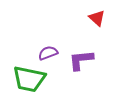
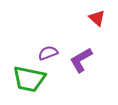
purple L-shape: rotated 24 degrees counterclockwise
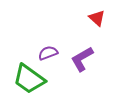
purple L-shape: moved 1 px right, 1 px up
green trapezoid: rotated 24 degrees clockwise
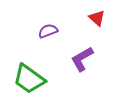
purple semicircle: moved 22 px up
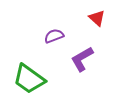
purple semicircle: moved 6 px right, 5 px down
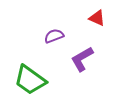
red triangle: rotated 18 degrees counterclockwise
green trapezoid: moved 1 px right, 1 px down
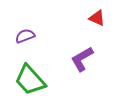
purple semicircle: moved 29 px left
green trapezoid: rotated 12 degrees clockwise
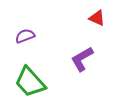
green trapezoid: moved 2 px down
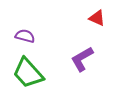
purple semicircle: rotated 36 degrees clockwise
green trapezoid: moved 2 px left, 9 px up
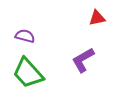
red triangle: rotated 36 degrees counterclockwise
purple L-shape: moved 1 px right, 1 px down
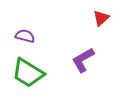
red triangle: moved 4 px right; rotated 30 degrees counterclockwise
green trapezoid: rotated 16 degrees counterclockwise
